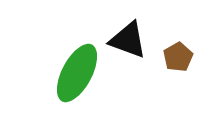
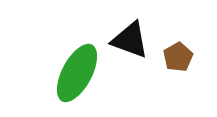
black triangle: moved 2 px right
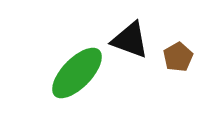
green ellipse: rotated 16 degrees clockwise
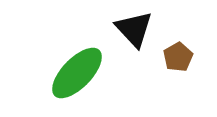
black triangle: moved 4 px right, 11 px up; rotated 27 degrees clockwise
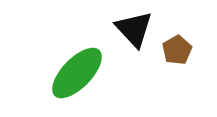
brown pentagon: moved 1 px left, 7 px up
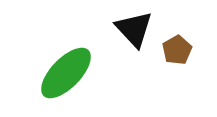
green ellipse: moved 11 px left
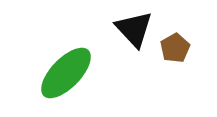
brown pentagon: moved 2 px left, 2 px up
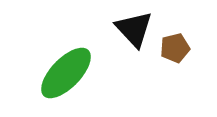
brown pentagon: rotated 16 degrees clockwise
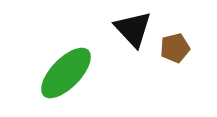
black triangle: moved 1 px left
